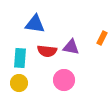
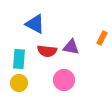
blue triangle: rotated 20 degrees clockwise
cyan rectangle: moved 1 px left, 1 px down
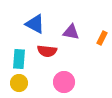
purple triangle: moved 15 px up
pink circle: moved 2 px down
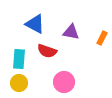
red semicircle: rotated 12 degrees clockwise
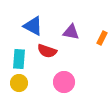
blue triangle: moved 2 px left, 2 px down
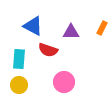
purple triangle: rotated 12 degrees counterclockwise
orange rectangle: moved 10 px up
red semicircle: moved 1 px right, 1 px up
yellow circle: moved 2 px down
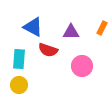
blue triangle: moved 1 px down
pink circle: moved 18 px right, 16 px up
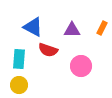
purple triangle: moved 1 px right, 2 px up
pink circle: moved 1 px left
